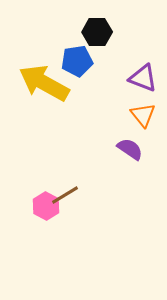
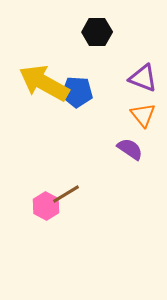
blue pentagon: moved 31 px down; rotated 12 degrees clockwise
brown line: moved 1 px right, 1 px up
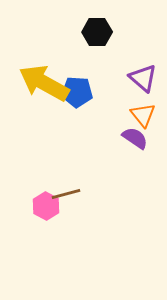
purple triangle: rotated 20 degrees clockwise
purple semicircle: moved 5 px right, 11 px up
brown line: rotated 16 degrees clockwise
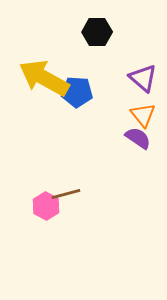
yellow arrow: moved 5 px up
purple semicircle: moved 3 px right
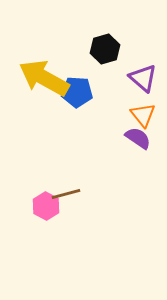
black hexagon: moved 8 px right, 17 px down; rotated 16 degrees counterclockwise
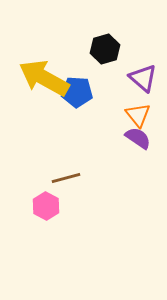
orange triangle: moved 5 px left
brown line: moved 16 px up
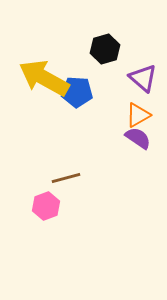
orange triangle: rotated 40 degrees clockwise
pink hexagon: rotated 12 degrees clockwise
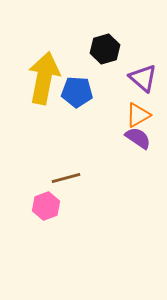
yellow arrow: rotated 72 degrees clockwise
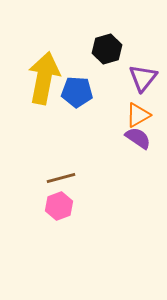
black hexagon: moved 2 px right
purple triangle: rotated 28 degrees clockwise
brown line: moved 5 px left
pink hexagon: moved 13 px right
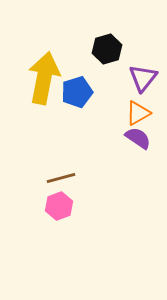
blue pentagon: rotated 20 degrees counterclockwise
orange triangle: moved 2 px up
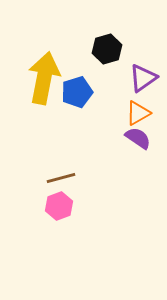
purple triangle: rotated 16 degrees clockwise
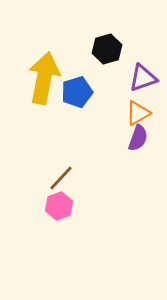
purple triangle: rotated 16 degrees clockwise
purple semicircle: rotated 76 degrees clockwise
brown line: rotated 32 degrees counterclockwise
